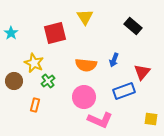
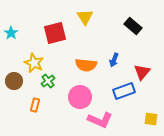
pink circle: moved 4 px left
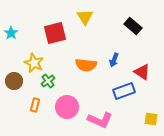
red triangle: rotated 36 degrees counterclockwise
pink circle: moved 13 px left, 10 px down
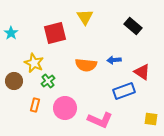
blue arrow: rotated 64 degrees clockwise
pink circle: moved 2 px left, 1 px down
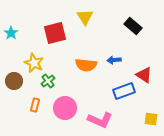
red triangle: moved 2 px right, 3 px down
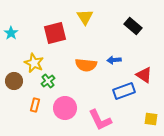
pink L-shape: rotated 40 degrees clockwise
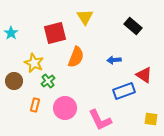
orange semicircle: moved 10 px left, 8 px up; rotated 75 degrees counterclockwise
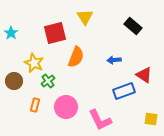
pink circle: moved 1 px right, 1 px up
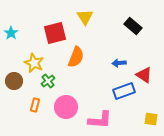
blue arrow: moved 5 px right, 3 px down
pink L-shape: rotated 60 degrees counterclockwise
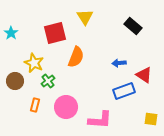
brown circle: moved 1 px right
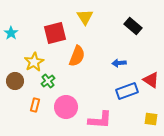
orange semicircle: moved 1 px right, 1 px up
yellow star: moved 1 px up; rotated 18 degrees clockwise
red triangle: moved 7 px right, 5 px down
blue rectangle: moved 3 px right
